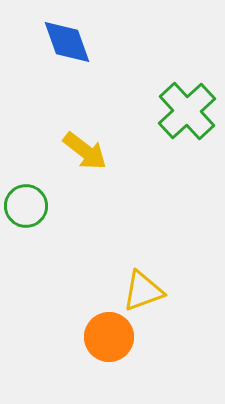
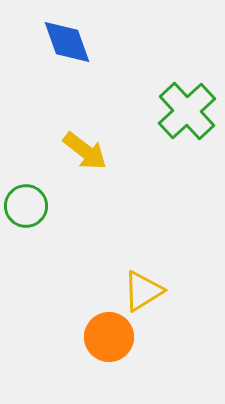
yellow triangle: rotated 12 degrees counterclockwise
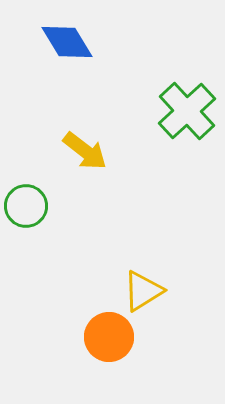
blue diamond: rotated 12 degrees counterclockwise
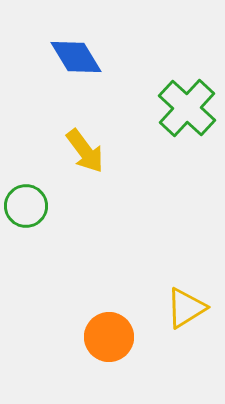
blue diamond: moved 9 px right, 15 px down
green cross: moved 3 px up; rotated 4 degrees counterclockwise
yellow arrow: rotated 15 degrees clockwise
yellow triangle: moved 43 px right, 17 px down
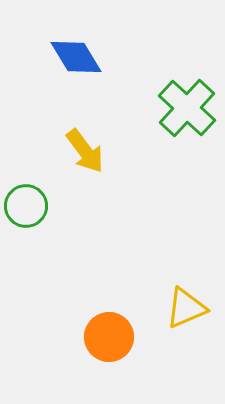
yellow triangle: rotated 9 degrees clockwise
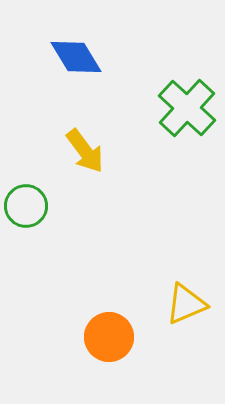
yellow triangle: moved 4 px up
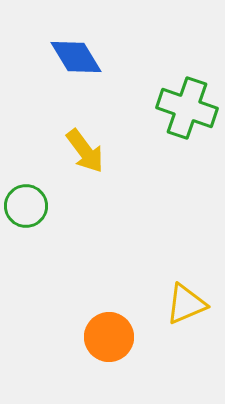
green cross: rotated 24 degrees counterclockwise
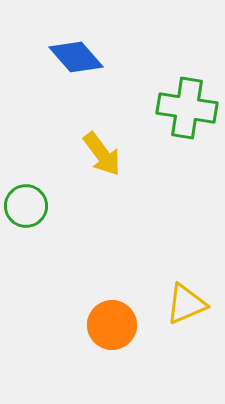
blue diamond: rotated 10 degrees counterclockwise
green cross: rotated 10 degrees counterclockwise
yellow arrow: moved 17 px right, 3 px down
orange circle: moved 3 px right, 12 px up
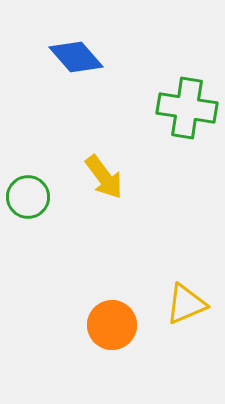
yellow arrow: moved 2 px right, 23 px down
green circle: moved 2 px right, 9 px up
